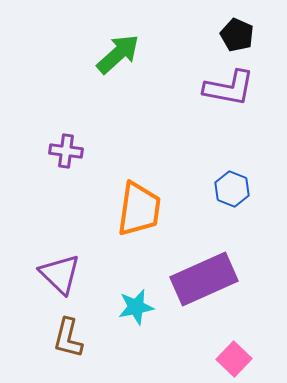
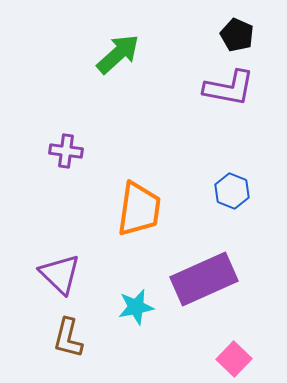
blue hexagon: moved 2 px down
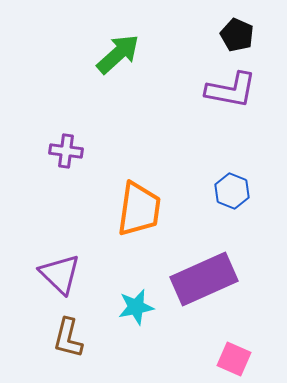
purple L-shape: moved 2 px right, 2 px down
pink square: rotated 20 degrees counterclockwise
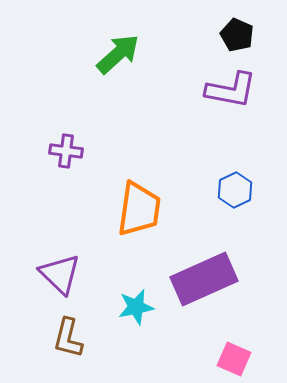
blue hexagon: moved 3 px right, 1 px up; rotated 12 degrees clockwise
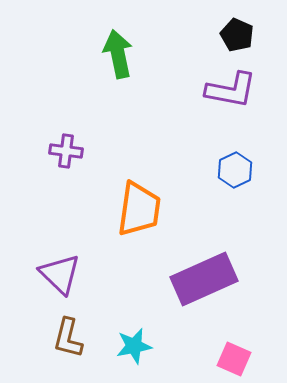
green arrow: rotated 60 degrees counterclockwise
blue hexagon: moved 20 px up
cyan star: moved 2 px left, 39 px down
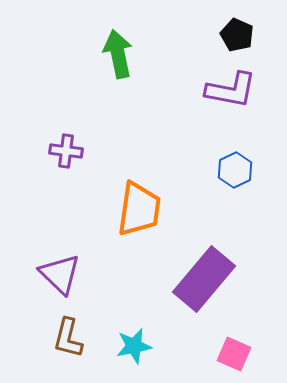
purple rectangle: rotated 26 degrees counterclockwise
pink square: moved 5 px up
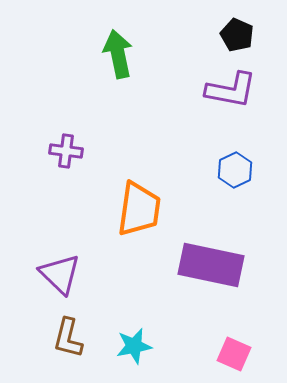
purple rectangle: moved 7 px right, 14 px up; rotated 62 degrees clockwise
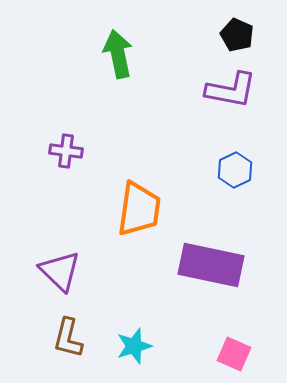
purple triangle: moved 3 px up
cyan star: rotated 6 degrees counterclockwise
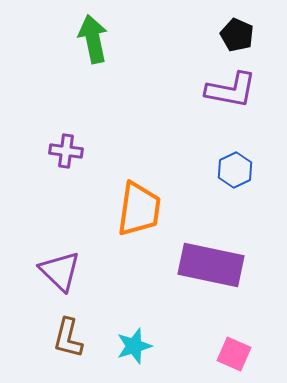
green arrow: moved 25 px left, 15 px up
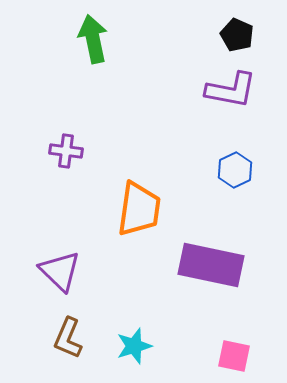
brown L-shape: rotated 9 degrees clockwise
pink square: moved 2 px down; rotated 12 degrees counterclockwise
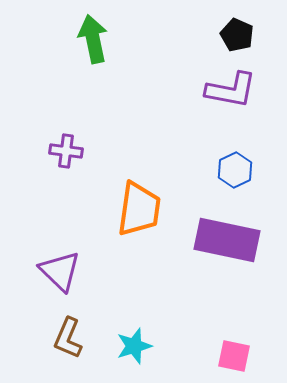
purple rectangle: moved 16 px right, 25 px up
